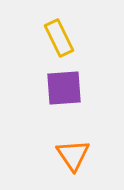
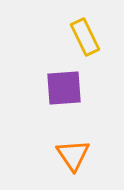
yellow rectangle: moved 26 px right, 1 px up
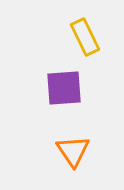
orange triangle: moved 4 px up
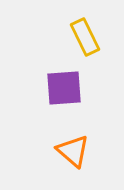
orange triangle: rotated 15 degrees counterclockwise
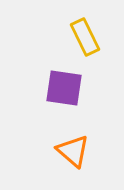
purple square: rotated 12 degrees clockwise
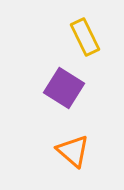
purple square: rotated 24 degrees clockwise
